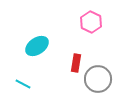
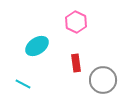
pink hexagon: moved 15 px left
red rectangle: rotated 18 degrees counterclockwise
gray circle: moved 5 px right, 1 px down
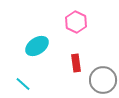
cyan line: rotated 14 degrees clockwise
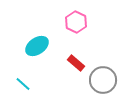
red rectangle: rotated 42 degrees counterclockwise
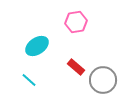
pink hexagon: rotated 25 degrees clockwise
red rectangle: moved 4 px down
cyan line: moved 6 px right, 4 px up
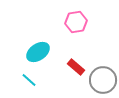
cyan ellipse: moved 1 px right, 6 px down
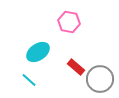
pink hexagon: moved 7 px left; rotated 20 degrees clockwise
gray circle: moved 3 px left, 1 px up
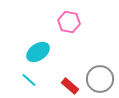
red rectangle: moved 6 px left, 19 px down
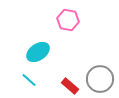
pink hexagon: moved 1 px left, 2 px up
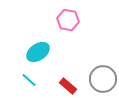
gray circle: moved 3 px right
red rectangle: moved 2 px left
